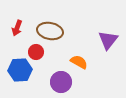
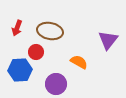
purple circle: moved 5 px left, 2 px down
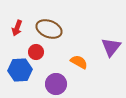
brown ellipse: moved 1 px left, 2 px up; rotated 10 degrees clockwise
purple triangle: moved 3 px right, 7 px down
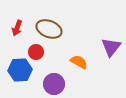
purple circle: moved 2 px left
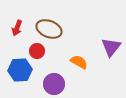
red circle: moved 1 px right, 1 px up
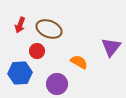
red arrow: moved 3 px right, 3 px up
blue hexagon: moved 3 px down
purple circle: moved 3 px right
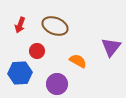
brown ellipse: moved 6 px right, 3 px up
orange semicircle: moved 1 px left, 1 px up
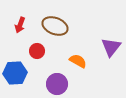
blue hexagon: moved 5 px left
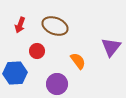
orange semicircle: rotated 24 degrees clockwise
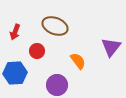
red arrow: moved 5 px left, 7 px down
purple circle: moved 1 px down
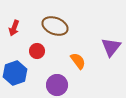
red arrow: moved 1 px left, 4 px up
blue hexagon: rotated 15 degrees counterclockwise
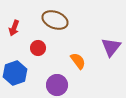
brown ellipse: moved 6 px up
red circle: moved 1 px right, 3 px up
